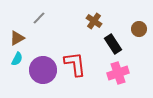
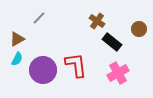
brown cross: moved 3 px right
brown triangle: moved 1 px down
black rectangle: moved 1 px left, 2 px up; rotated 18 degrees counterclockwise
red L-shape: moved 1 px right, 1 px down
pink cross: rotated 10 degrees counterclockwise
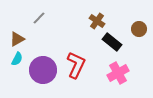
red L-shape: rotated 32 degrees clockwise
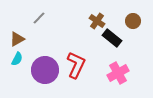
brown circle: moved 6 px left, 8 px up
black rectangle: moved 4 px up
purple circle: moved 2 px right
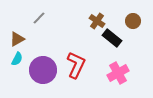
purple circle: moved 2 px left
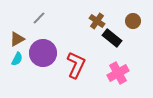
purple circle: moved 17 px up
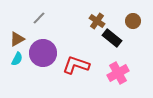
red L-shape: rotated 96 degrees counterclockwise
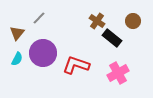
brown triangle: moved 6 px up; rotated 21 degrees counterclockwise
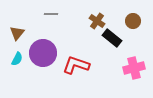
gray line: moved 12 px right, 4 px up; rotated 48 degrees clockwise
pink cross: moved 16 px right, 5 px up; rotated 15 degrees clockwise
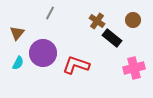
gray line: moved 1 px left, 1 px up; rotated 64 degrees counterclockwise
brown circle: moved 1 px up
cyan semicircle: moved 1 px right, 4 px down
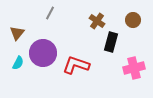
black rectangle: moved 1 px left, 4 px down; rotated 66 degrees clockwise
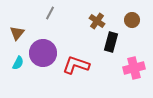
brown circle: moved 1 px left
